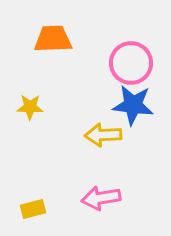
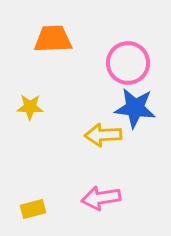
pink circle: moved 3 px left
blue star: moved 2 px right, 3 px down
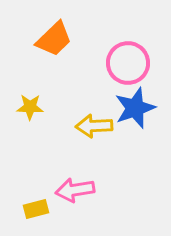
orange trapezoid: moved 1 px right; rotated 138 degrees clockwise
blue star: rotated 27 degrees counterclockwise
yellow arrow: moved 9 px left, 9 px up
pink arrow: moved 26 px left, 8 px up
yellow rectangle: moved 3 px right
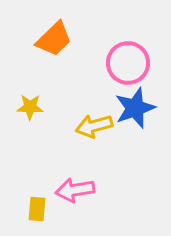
yellow arrow: rotated 12 degrees counterclockwise
yellow rectangle: moved 1 px right; rotated 70 degrees counterclockwise
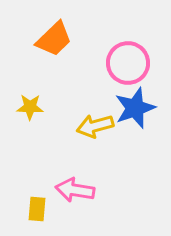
yellow arrow: moved 1 px right
pink arrow: rotated 18 degrees clockwise
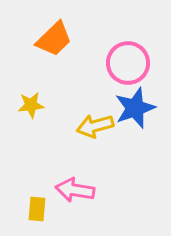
yellow star: moved 1 px right, 2 px up; rotated 8 degrees counterclockwise
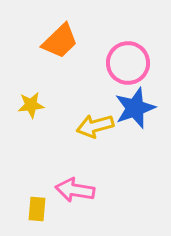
orange trapezoid: moved 6 px right, 2 px down
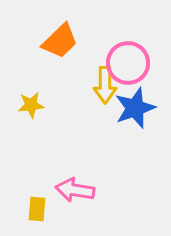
yellow arrow: moved 10 px right, 41 px up; rotated 75 degrees counterclockwise
